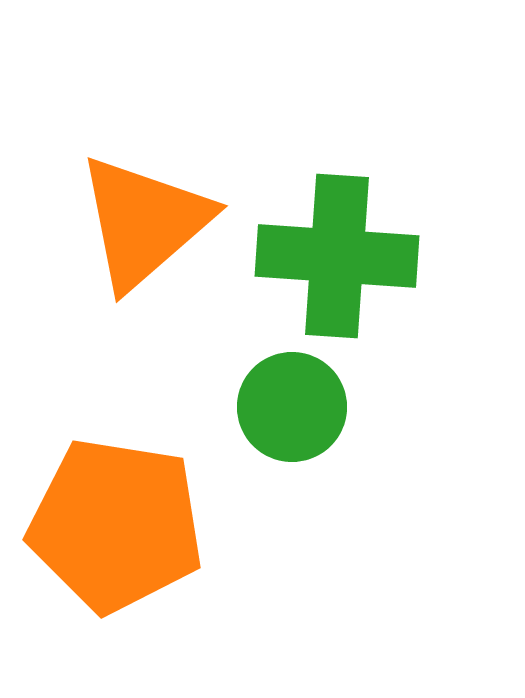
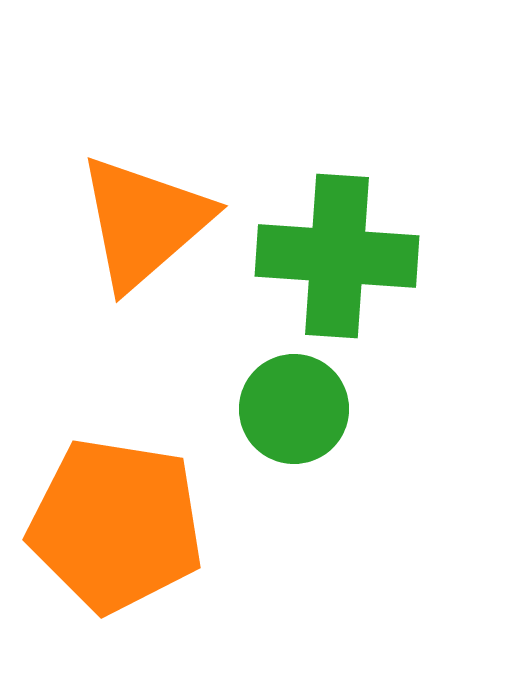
green circle: moved 2 px right, 2 px down
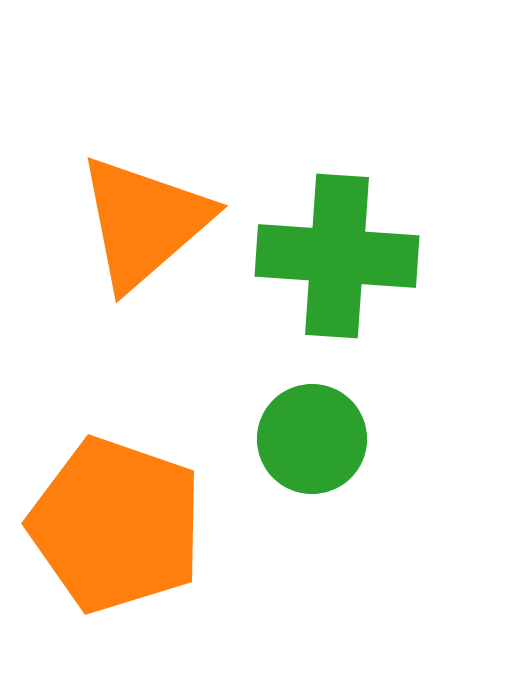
green circle: moved 18 px right, 30 px down
orange pentagon: rotated 10 degrees clockwise
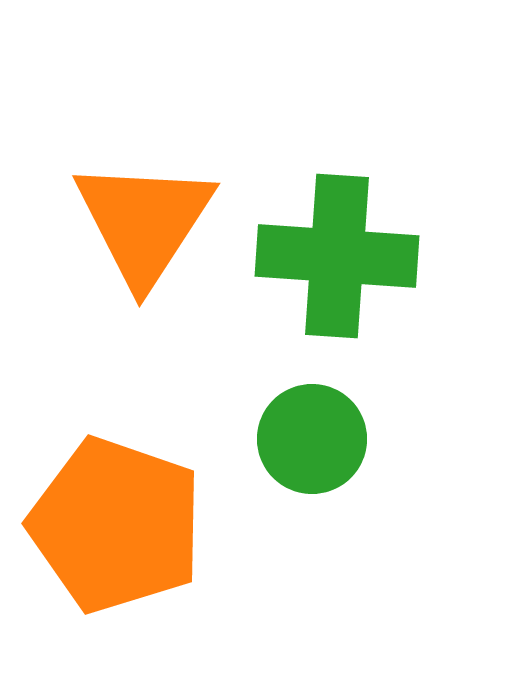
orange triangle: rotated 16 degrees counterclockwise
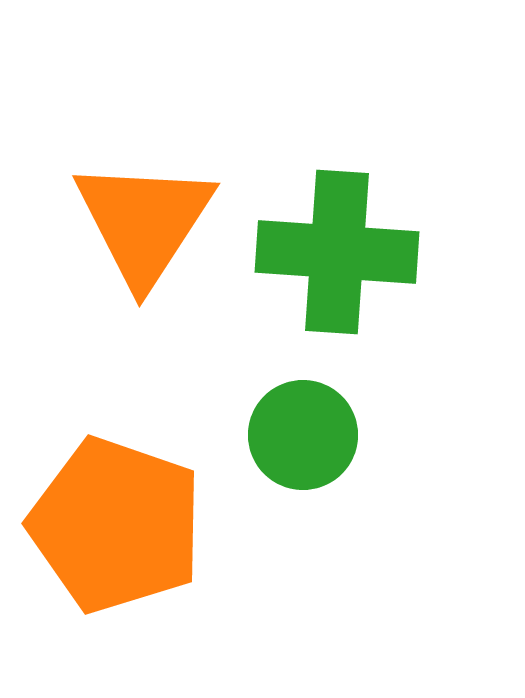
green cross: moved 4 px up
green circle: moved 9 px left, 4 px up
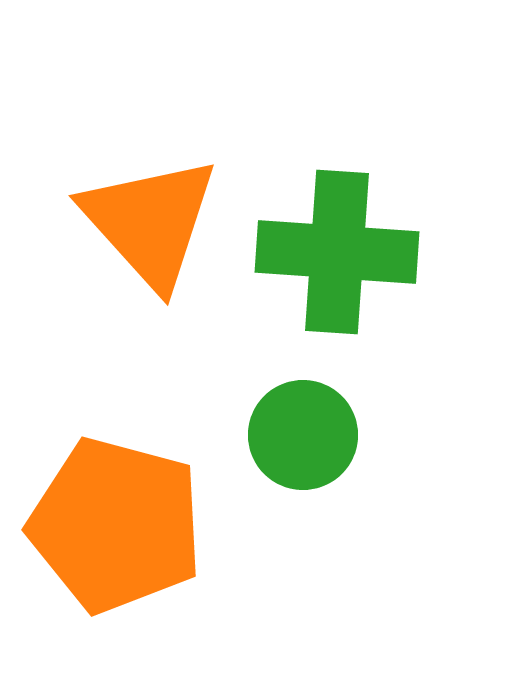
orange triangle: moved 6 px right; rotated 15 degrees counterclockwise
orange pentagon: rotated 4 degrees counterclockwise
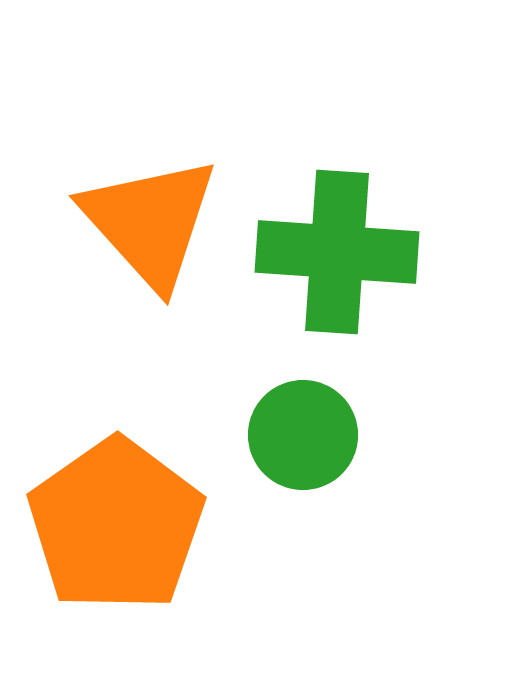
orange pentagon: rotated 22 degrees clockwise
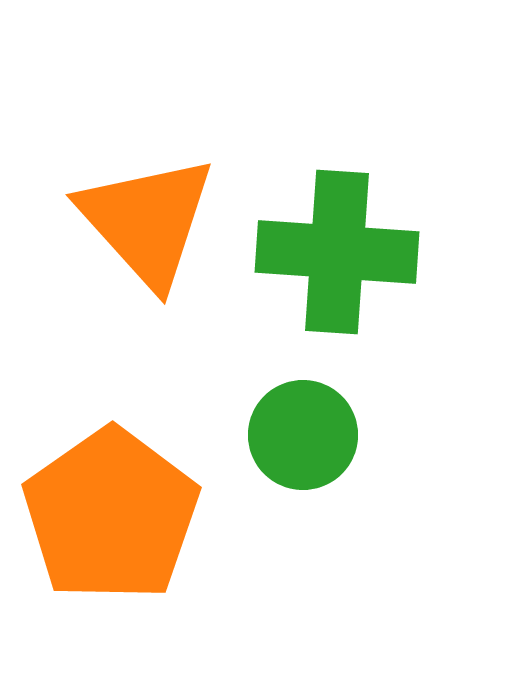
orange triangle: moved 3 px left, 1 px up
orange pentagon: moved 5 px left, 10 px up
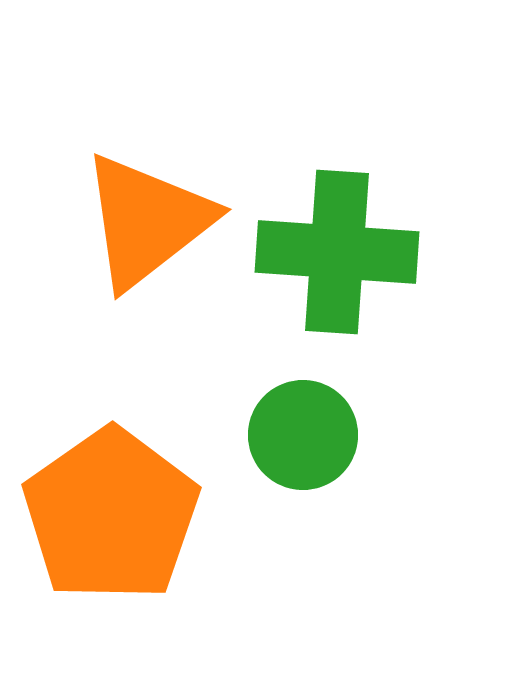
orange triangle: rotated 34 degrees clockwise
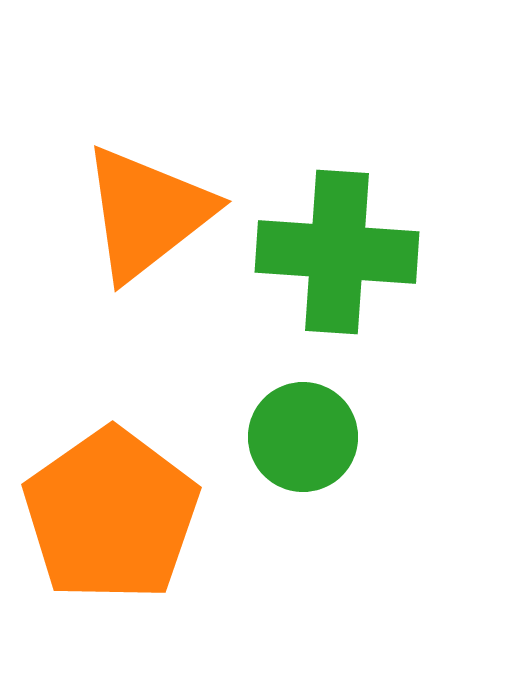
orange triangle: moved 8 px up
green circle: moved 2 px down
